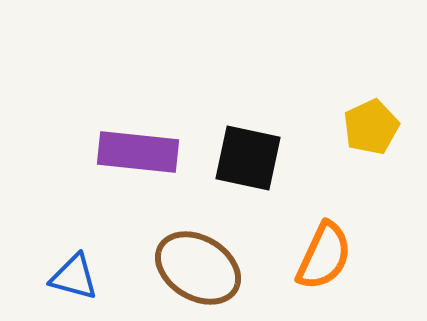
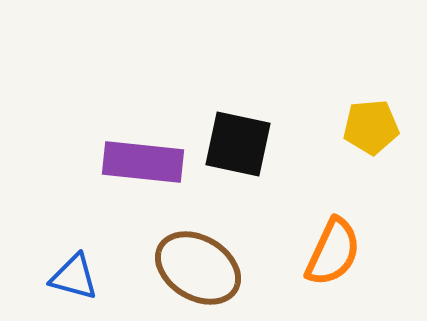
yellow pentagon: rotated 20 degrees clockwise
purple rectangle: moved 5 px right, 10 px down
black square: moved 10 px left, 14 px up
orange semicircle: moved 9 px right, 4 px up
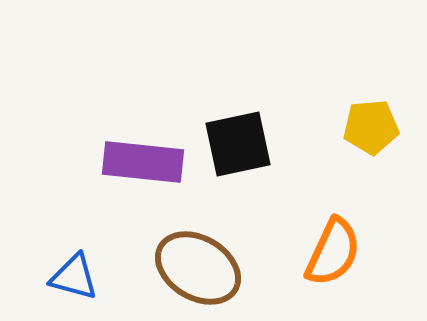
black square: rotated 24 degrees counterclockwise
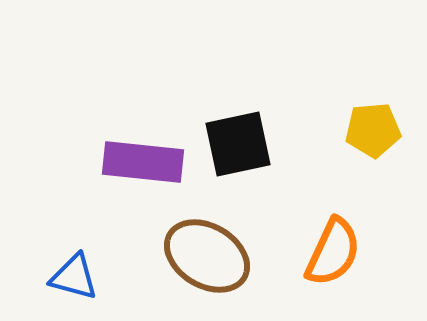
yellow pentagon: moved 2 px right, 3 px down
brown ellipse: moved 9 px right, 12 px up
